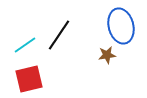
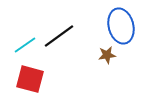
black line: moved 1 px down; rotated 20 degrees clockwise
red square: moved 1 px right; rotated 28 degrees clockwise
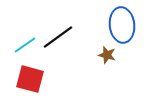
blue ellipse: moved 1 px right, 1 px up; rotated 8 degrees clockwise
black line: moved 1 px left, 1 px down
brown star: rotated 24 degrees clockwise
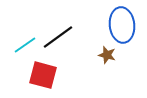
red square: moved 13 px right, 4 px up
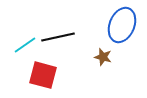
blue ellipse: rotated 28 degrees clockwise
black line: rotated 24 degrees clockwise
brown star: moved 4 px left, 2 px down
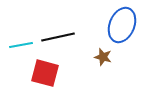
cyan line: moved 4 px left; rotated 25 degrees clockwise
red square: moved 2 px right, 2 px up
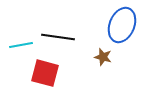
black line: rotated 20 degrees clockwise
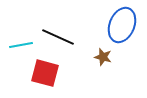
black line: rotated 16 degrees clockwise
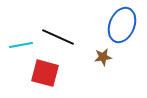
brown star: rotated 24 degrees counterclockwise
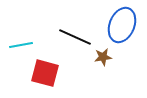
black line: moved 17 px right
